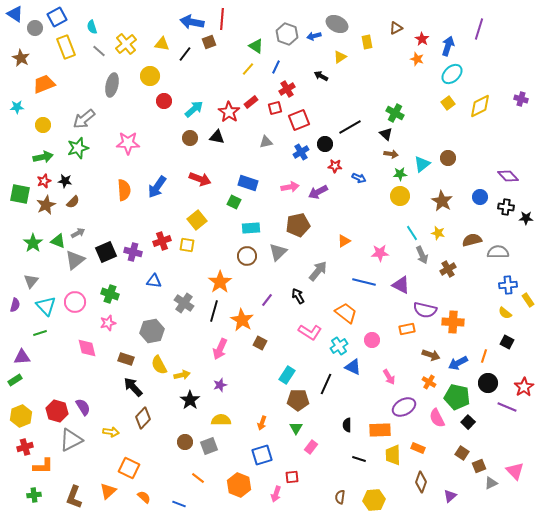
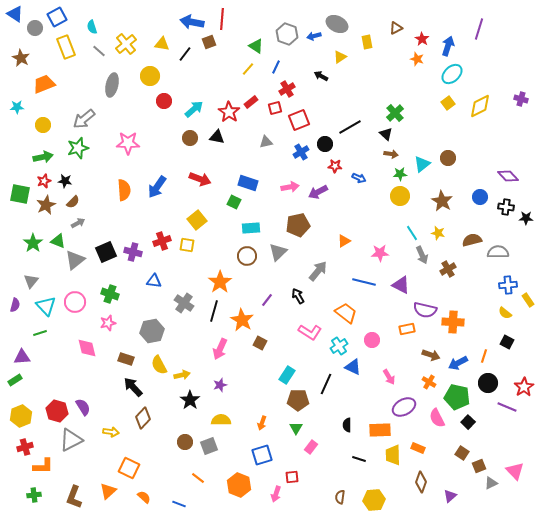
green cross at (395, 113): rotated 18 degrees clockwise
gray arrow at (78, 233): moved 10 px up
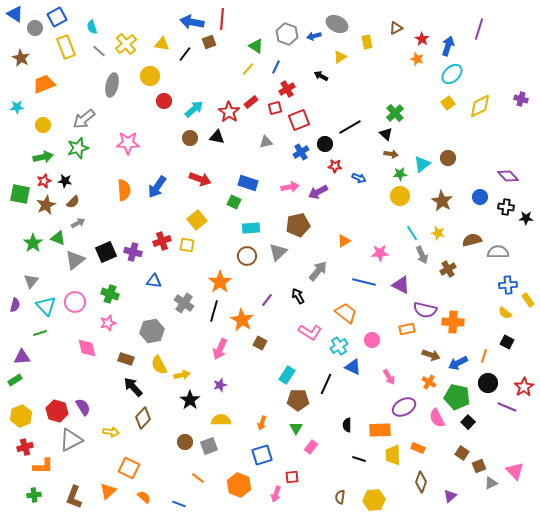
green triangle at (58, 241): moved 3 px up
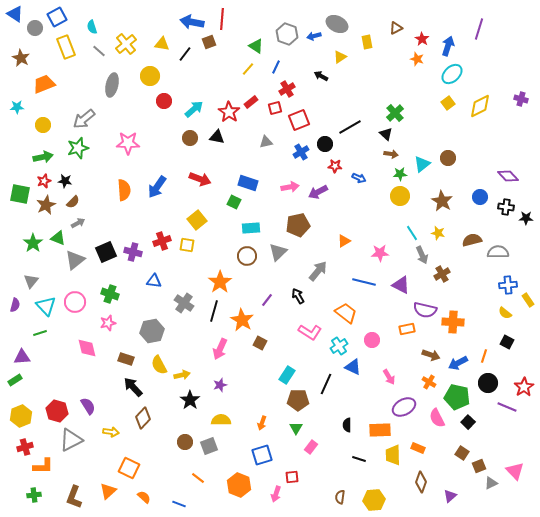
brown cross at (448, 269): moved 6 px left, 5 px down
purple semicircle at (83, 407): moved 5 px right, 1 px up
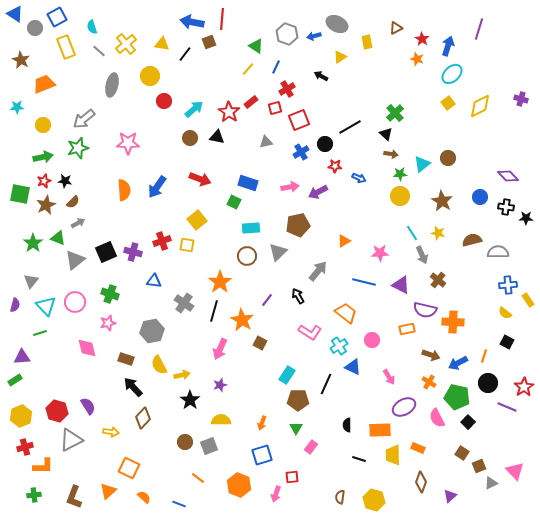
brown star at (21, 58): moved 2 px down
brown cross at (442, 274): moved 4 px left, 6 px down; rotated 21 degrees counterclockwise
yellow hexagon at (374, 500): rotated 20 degrees clockwise
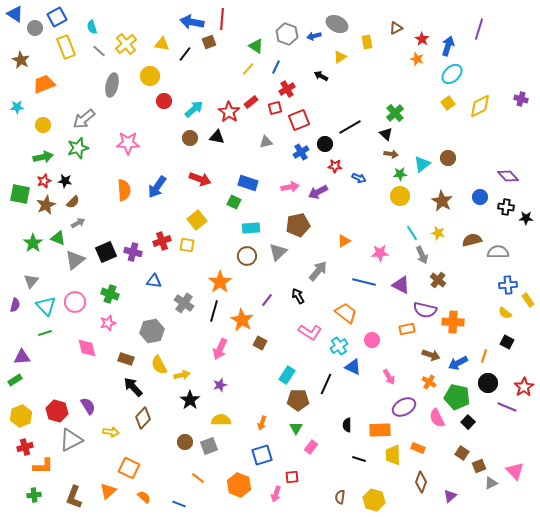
green line at (40, 333): moved 5 px right
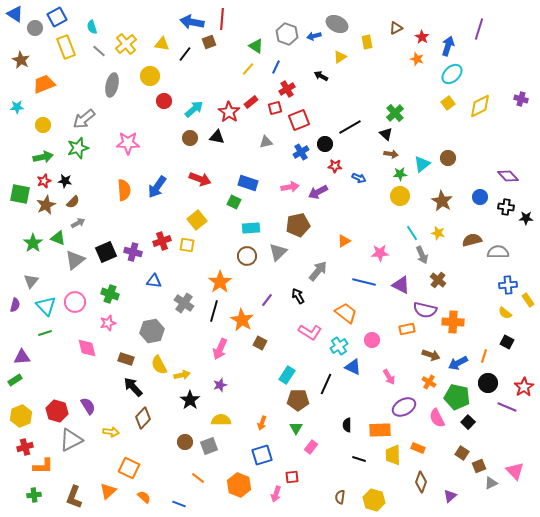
red star at (422, 39): moved 2 px up
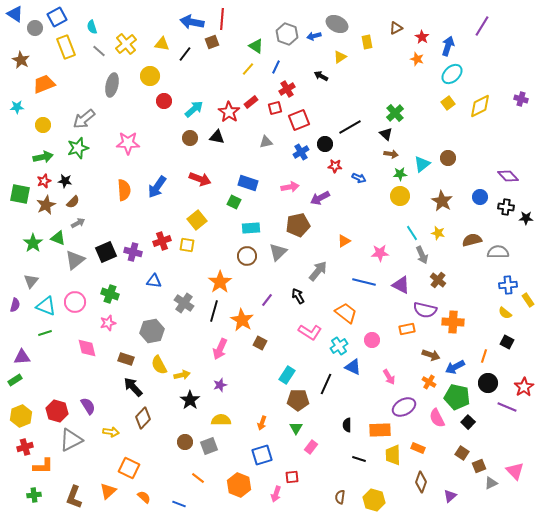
purple line at (479, 29): moved 3 px right, 3 px up; rotated 15 degrees clockwise
brown square at (209, 42): moved 3 px right
purple arrow at (318, 192): moved 2 px right, 6 px down
cyan triangle at (46, 306): rotated 25 degrees counterclockwise
blue arrow at (458, 363): moved 3 px left, 4 px down
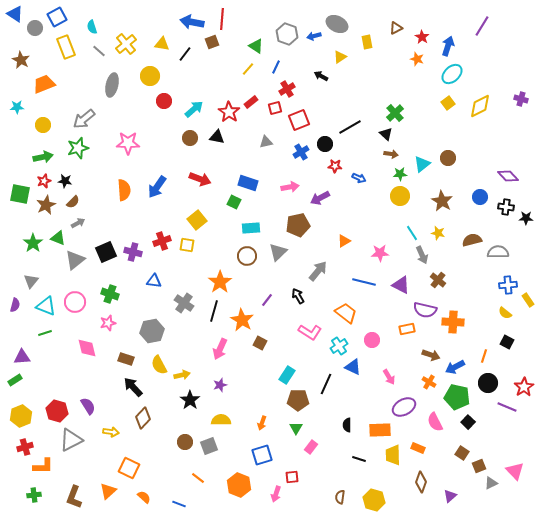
pink semicircle at (437, 418): moved 2 px left, 4 px down
